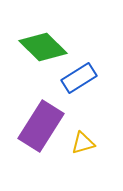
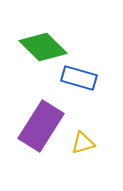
blue rectangle: rotated 48 degrees clockwise
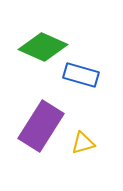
green diamond: rotated 21 degrees counterclockwise
blue rectangle: moved 2 px right, 3 px up
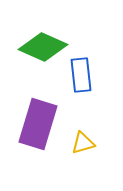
blue rectangle: rotated 68 degrees clockwise
purple rectangle: moved 3 px left, 2 px up; rotated 15 degrees counterclockwise
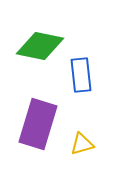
green diamond: moved 3 px left, 1 px up; rotated 12 degrees counterclockwise
yellow triangle: moved 1 px left, 1 px down
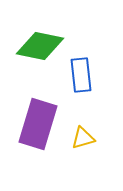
yellow triangle: moved 1 px right, 6 px up
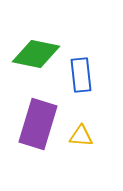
green diamond: moved 4 px left, 8 px down
yellow triangle: moved 2 px left, 2 px up; rotated 20 degrees clockwise
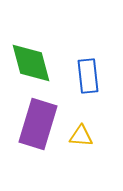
green diamond: moved 5 px left, 9 px down; rotated 63 degrees clockwise
blue rectangle: moved 7 px right, 1 px down
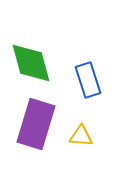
blue rectangle: moved 4 px down; rotated 12 degrees counterclockwise
purple rectangle: moved 2 px left
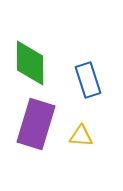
green diamond: moved 1 px left; rotated 15 degrees clockwise
